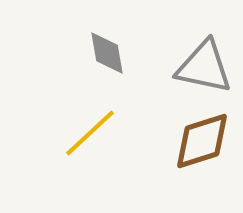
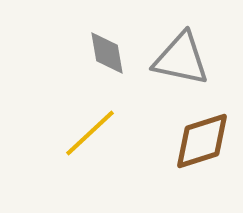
gray triangle: moved 23 px left, 8 px up
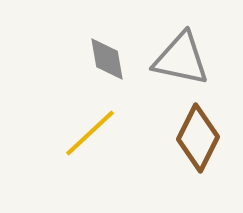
gray diamond: moved 6 px down
brown diamond: moved 4 px left, 3 px up; rotated 46 degrees counterclockwise
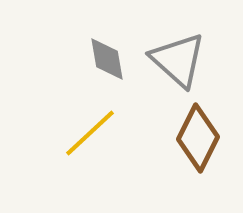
gray triangle: moved 3 px left, 1 px down; rotated 30 degrees clockwise
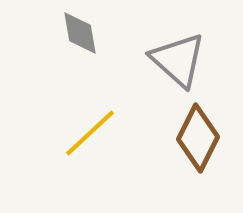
gray diamond: moved 27 px left, 26 px up
